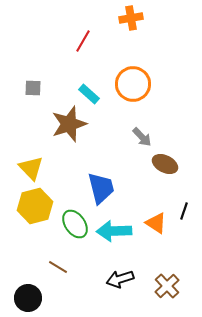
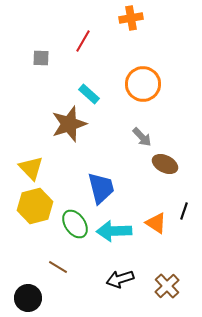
orange circle: moved 10 px right
gray square: moved 8 px right, 30 px up
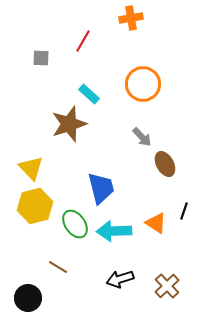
brown ellipse: rotated 35 degrees clockwise
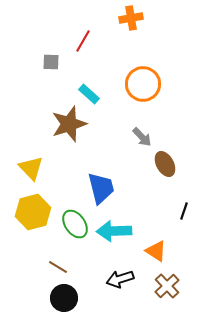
gray square: moved 10 px right, 4 px down
yellow hexagon: moved 2 px left, 6 px down
orange triangle: moved 28 px down
black circle: moved 36 px right
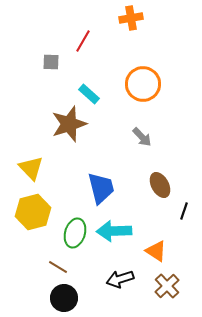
brown ellipse: moved 5 px left, 21 px down
green ellipse: moved 9 px down; rotated 52 degrees clockwise
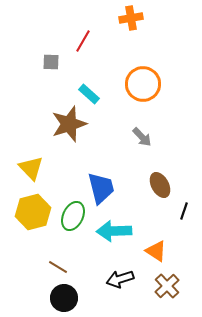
green ellipse: moved 2 px left, 17 px up; rotated 8 degrees clockwise
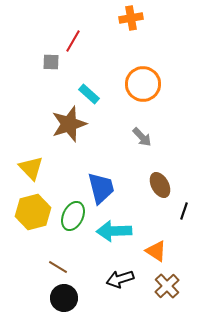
red line: moved 10 px left
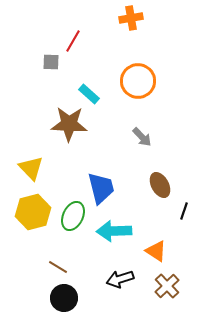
orange circle: moved 5 px left, 3 px up
brown star: rotated 21 degrees clockwise
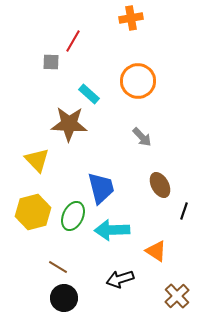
yellow triangle: moved 6 px right, 8 px up
cyan arrow: moved 2 px left, 1 px up
brown cross: moved 10 px right, 10 px down
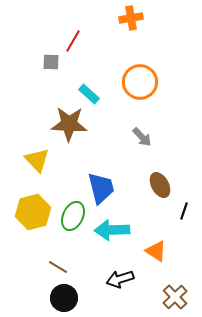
orange circle: moved 2 px right, 1 px down
brown cross: moved 2 px left, 1 px down
